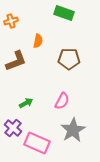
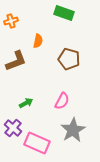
brown pentagon: rotated 15 degrees clockwise
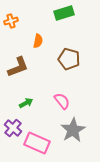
green rectangle: rotated 36 degrees counterclockwise
brown L-shape: moved 2 px right, 6 px down
pink semicircle: rotated 66 degrees counterclockwise
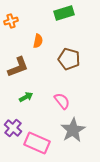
green arrow: moved 6 px up
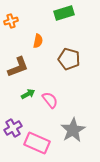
green arrow: moved 2 px right, 3 px up
pink semicircle: moved 12 px left, 1 px up
purple cross: rotated 18 degrees clockwise
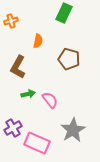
green rectangle: rotated 48 degrees counterclockwise
brown L-shape: rotated 140 degrees clockwise
green arrow: rotated 16 degrees clockwise
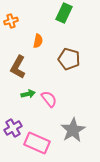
pink semicircle: moved 1 px left, 1 px up
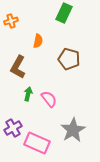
green arrow: rotated 64 degrees counterclockwise
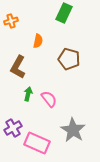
gray star: rotated 10 degrees counterclockwise
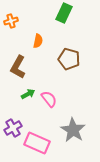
green arrow: rotated 48 degrees clockwise
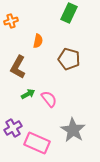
green rectangle: moved 5 px right
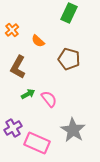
orange cross: moved 1 px right, 9 px down; rotated 24 degrees counterclockwise
orange semicircle: rotated 120 degrees clockwise
